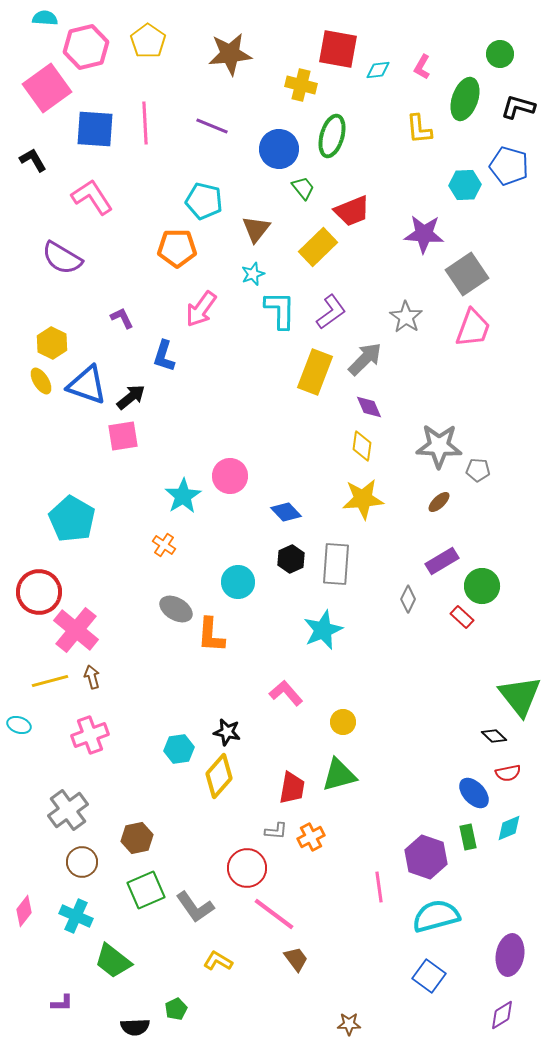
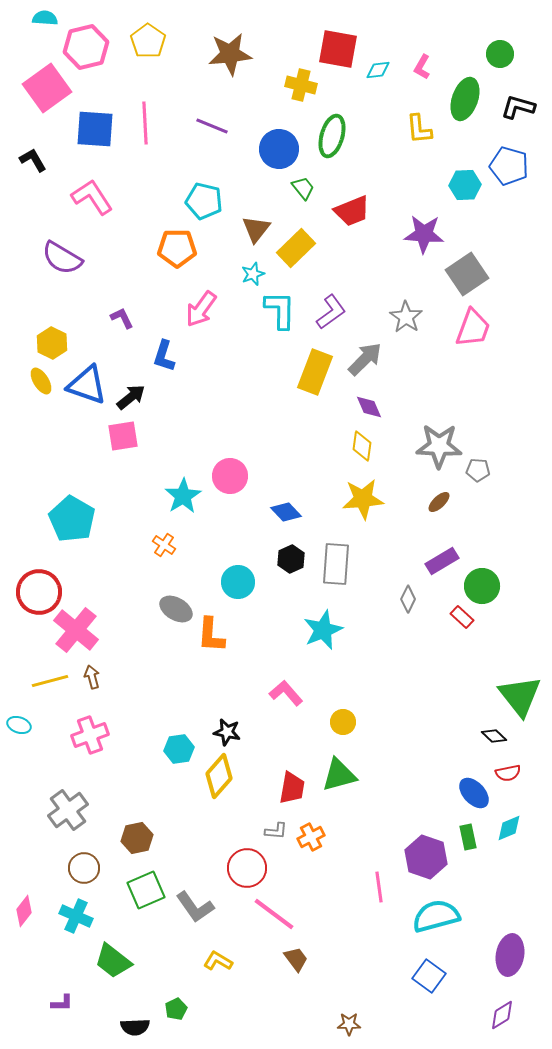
yellow rectangle at (318, 247): moved 22 px left, 1 px down
brown circle at (82, 862): moved 2 px right, 6 px down
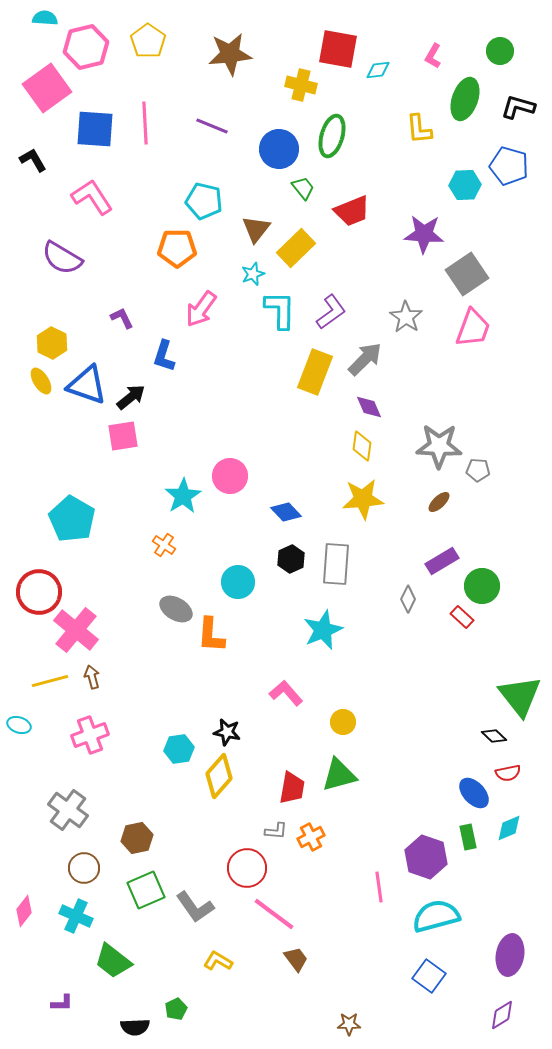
green circle at (500, 54): moved 3 px up
pink L-shape at (422, 67): moved 11 px right, 11 px up
gray cross at (68, 810): rotated 18 degrees counterclockwise
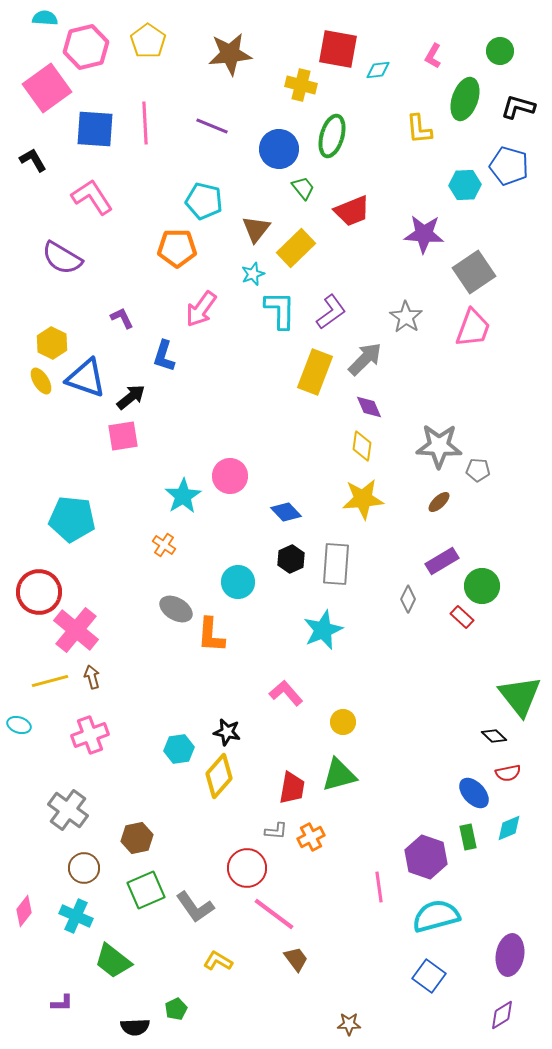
gray square at (467, 274): moved 7 px right, 2 px up
blue triangle at (87, 385): moved 1 px left, 7 px up
cyan pentagon at (72, 519): rotated 24 degrees counterclockwise
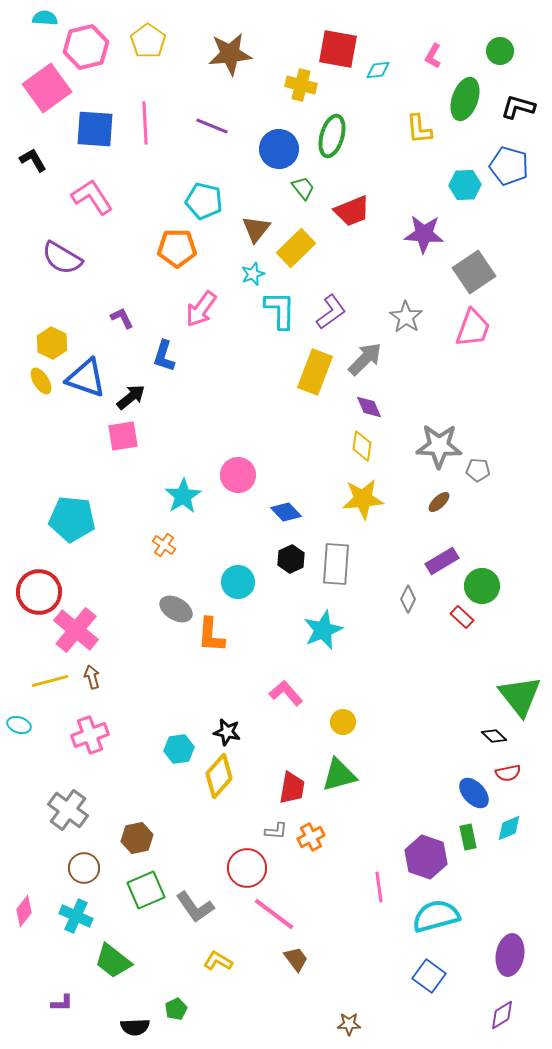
pink circle at (230, 476): moved 8 px right, 1 px up
